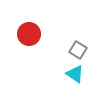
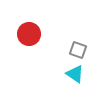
gray square: rotated 12 degrees counterclockwise
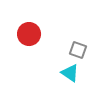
cyan triangle: moved 5 px left, 1 px up
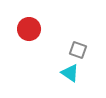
red circle: moved 5 px up
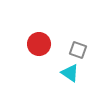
red circle: moved 10 px right, 15 px down
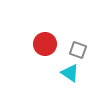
red circle: moved 6 px right
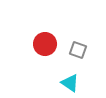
cyan triangle: moved 10 px down
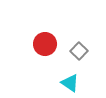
gray square: moved 1 px right, 1 px down; rotated 24 degrees clockwise
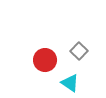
red circle: moved 16 px down
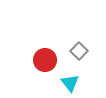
cyan triangle: rotated 18 degrees clockwise
